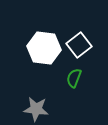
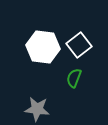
white hexagon: moved 1 px left, 1 px up
gray star: moved 1 px right
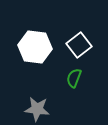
white hexagon: moved 8 px left
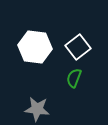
white square: moved 1 px left, 2 px down
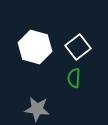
white hexagon: rotated 8 degrees clockwise
green semicircle: rotated 18 degrees counterclockwise
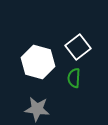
white hexagon: moved 3 px right, 15 px down
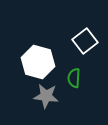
white square: moved 7 px right, 6 px up
gray star: moved 9 px right, 13 px up
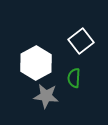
white square: moved 4 px left
white hexagon: moved 2 px left, 1 px down; rotated 16 degrees clockwise
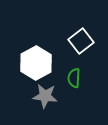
gray star: moved 1 px left
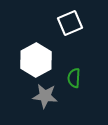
white square: moved 11 px left, 18 px up; rotated 15 degrees clockwise
white hexagon: moved 3 px up
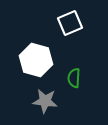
white hexagon: rotated 16 degrees counterclockwise
gray star: moved 5 px down
